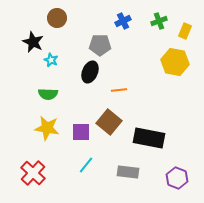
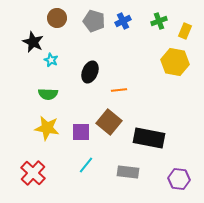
gray pentagon: moved 6 px left, 24 px up; rotated 15 degrees clockwise
purple hexagon: moved 2 px right, 1 px down; rotated 15 degrees counterclockwise
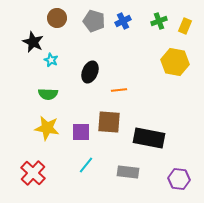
yellow rectangle: moved 5 px up
brown square: rotated 35 degrees counterclockwise
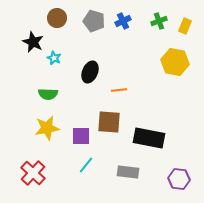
cyan star: moved 3 px right, 2 px up
yellow star: rotated 20 degrees counterclockwise
purple square: moved 4 px down
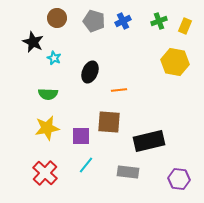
black rectangle: moved 3 px down; rotated 24 degrees counterclockwise
red cross: moved 12 px right
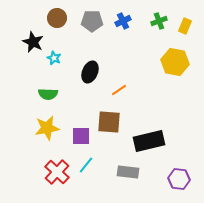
gray pentagon: moved 2 px left; rotated 15 degrees counterclockwise
orange line: rotated 28 degrees counterclockwise
red cross: moved 12 px right, 1 px up
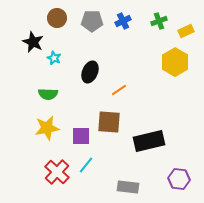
yellow rectangle: moved 1 px right, 5 px down; rotated 42 degrees clockwise
yellow hexagon: rotated 20 degrees clockwise
gray rectangle: moved 15 px down
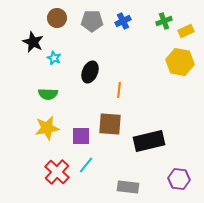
green cross: moved 5 px right
yellow hexagon: moved 5 px right; rotated 20 degrees counterclockwise
orange line: rotated 49 degrees counterclockwise
brown square: moved 1 px right, 2 px down
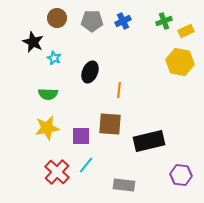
purple hexagon: moved 2 px right, 4 px up
gray rectangle: moved 4 px left, 2 px up
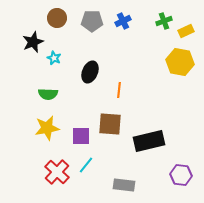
black star: rotated 25 degrees clockwise
